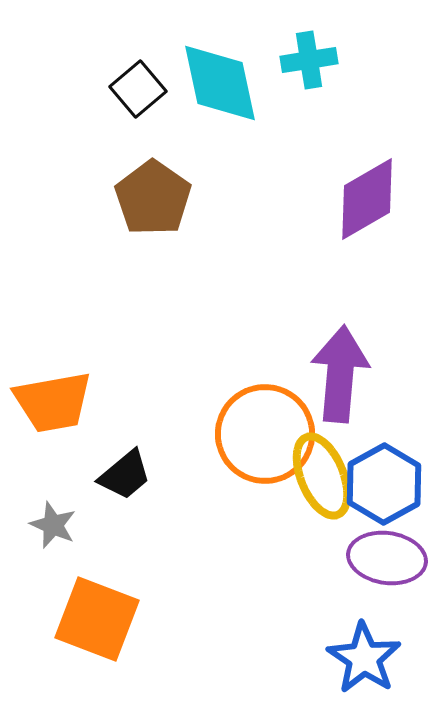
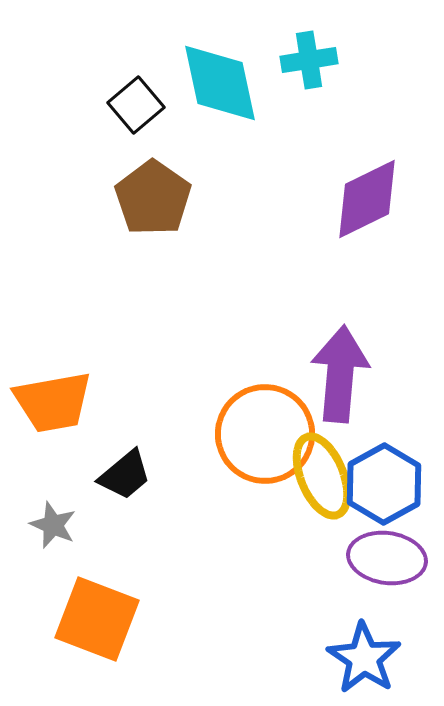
black square: moved 2 px left, 16 px down
purple diamond: rotated 4 degrees clockwise
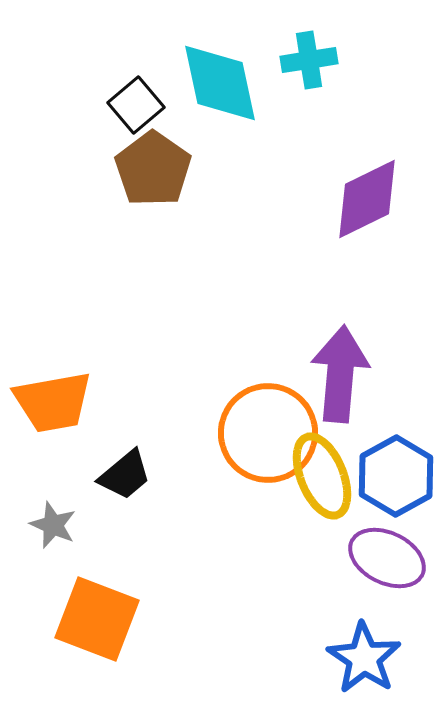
brown pentagon: moved 29 px up
orange circle: moved 3 px right, 1 px up
blue hexagon: moved 12 px right, 8 px up
purple ellipse: rotated 18 degrees clockwise
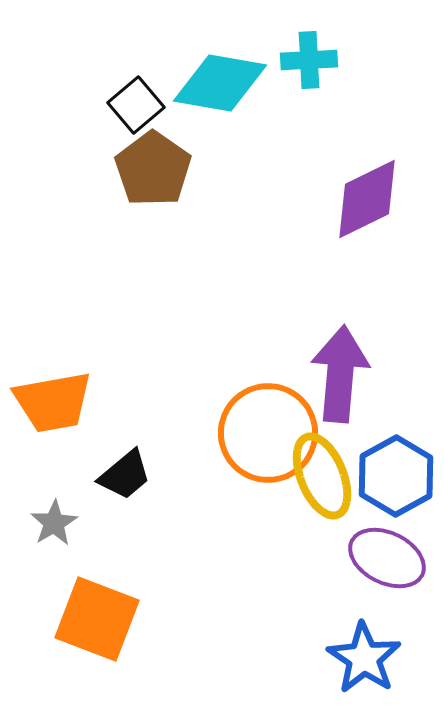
cyan cross: rotated 6 degrees clockwise
cyan diamond: rotated 68 degrees counterclockwise
gray star: moved 1 px right, 2 px up; rotated 18 degrees clockwise
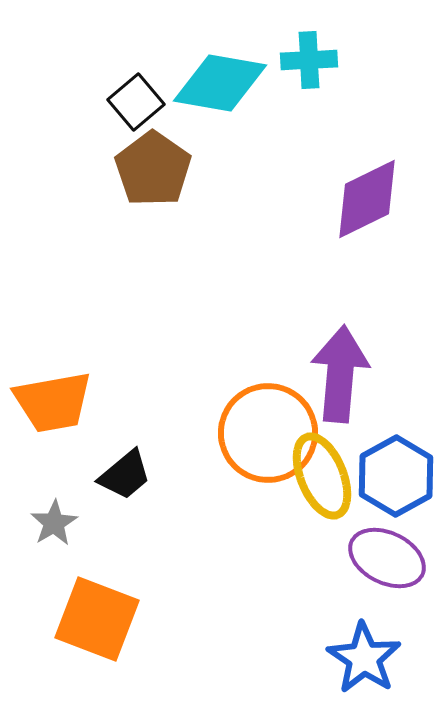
black square: moved 3 px up
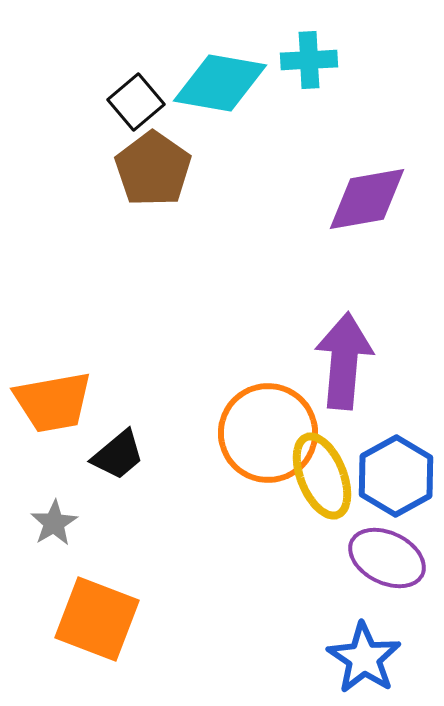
purple diamond: rotated 16 degrees clockwise
purple arrow: moved 4 px right, 13 px up
black trapezoid: moved 7 px left, 20 px up
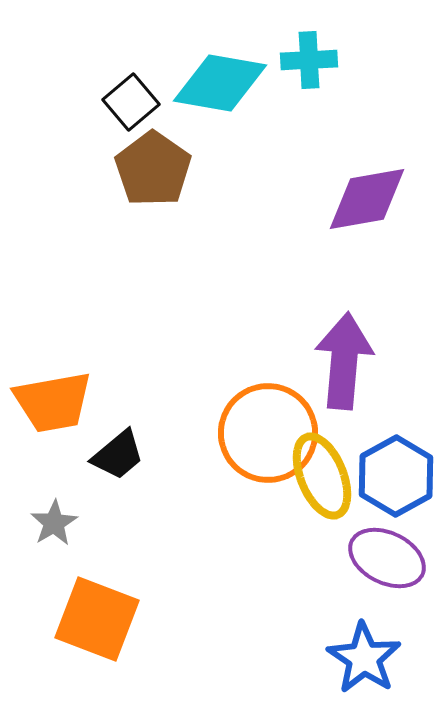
black square: moved 5 px left
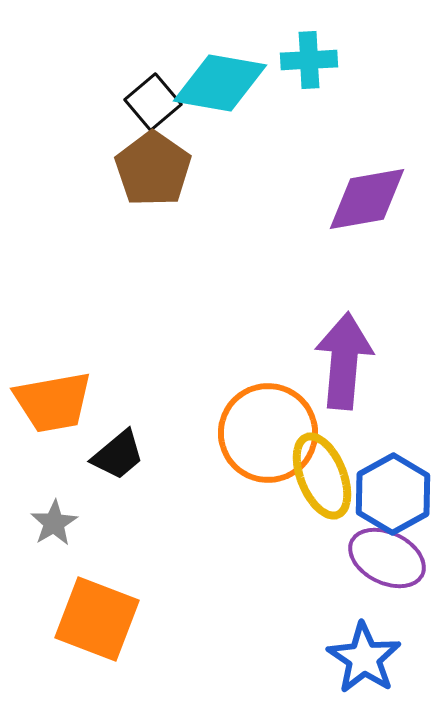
black square: moved 22 px right
blue hexagon: moved 3 px left, 18 px down
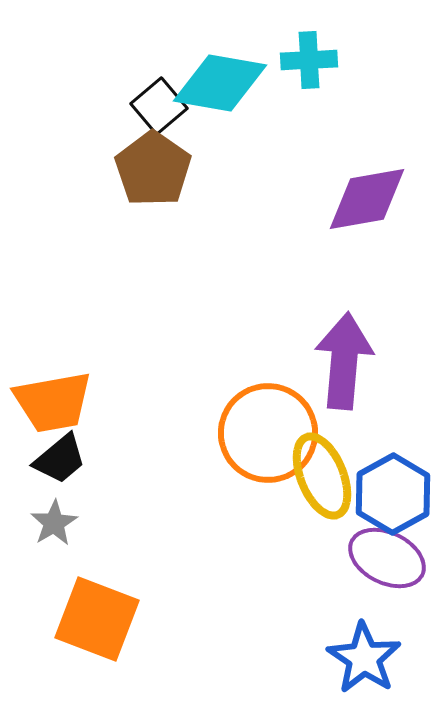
black square: moved 6 px right, 4 px down
black trapezoid: moved 58 px left, 4 px down
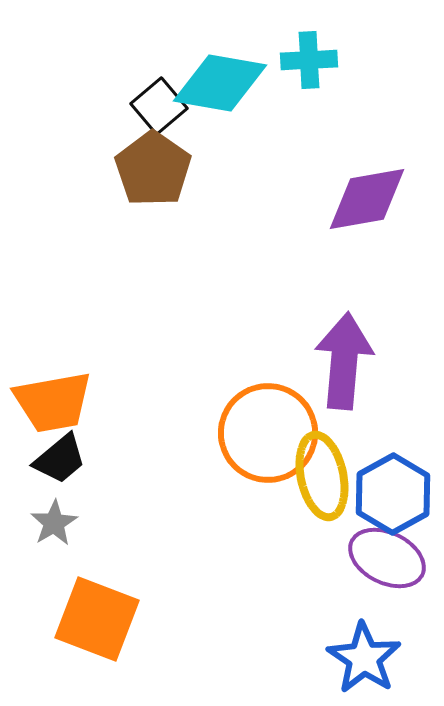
yellow ellipse: rotated 10 degrees clockwise
